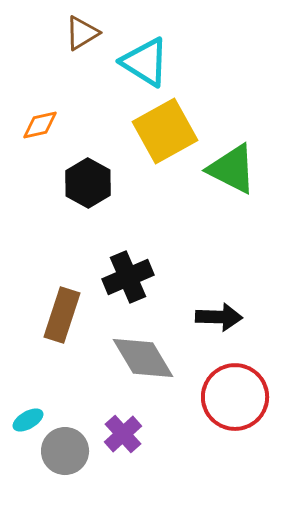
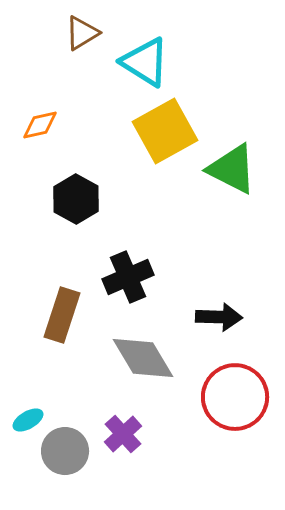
black hexagon: moved 12 px left, 16 px down
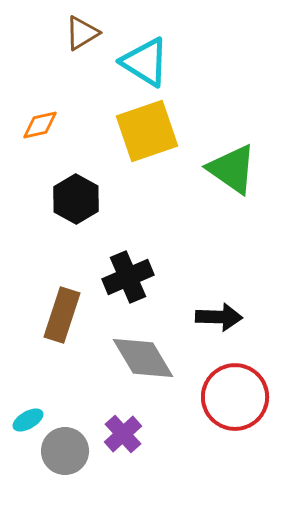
yellow square: moved 18 px left; rotated 10 degrees clockwise
green triangle: rotated 8 degrees clockwise
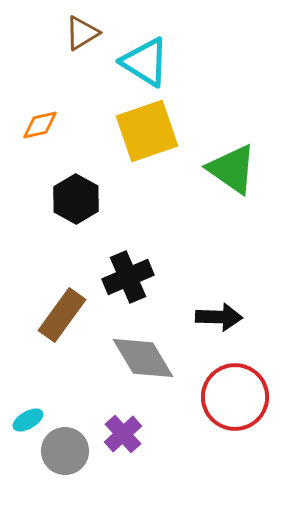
brown rectangle: rotated 18 degrees clockwise
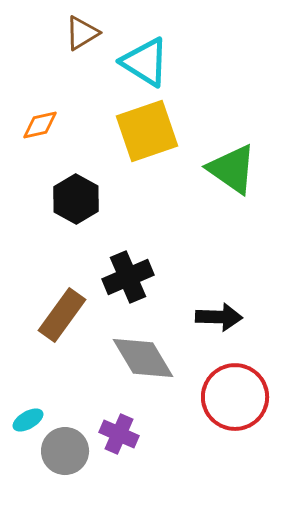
purple cross: moved 4 px left; rotated 24 degrees counterclockwise
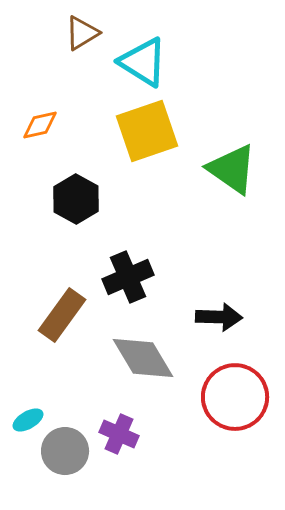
cyan triangle: moved 2 px left
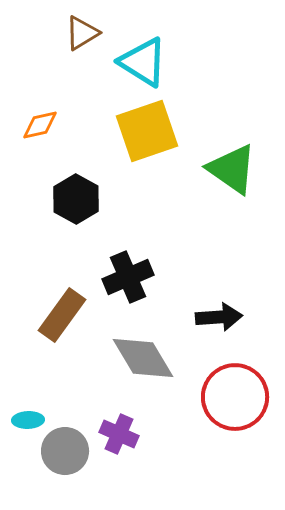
black arrow: rotated 6 degrees counterclockwise
cyan ellipse: rotated 28 degrees clockwise
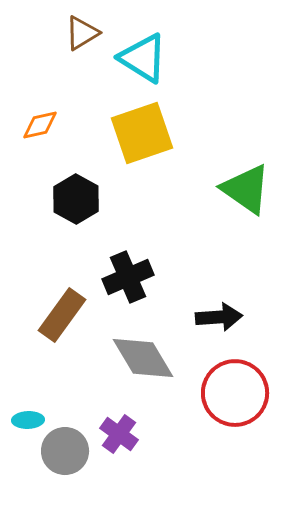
cyan triangle: moved 4 px up
yellow square: moved 5 px left, 2 px down
green triangle: moved 14 px right, 20 px down
red circle: moved 4 px up
purple cross: rotated 12 degrees clockwise
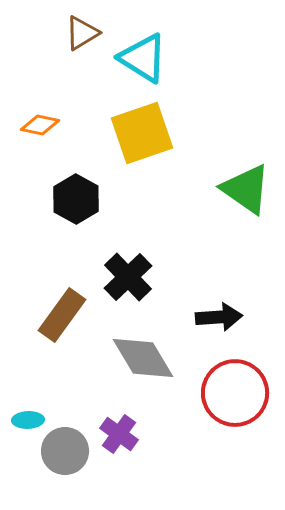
orange diamond: rotated 24 degrees clockwise
black cross: rotated 21 degrees counterclockwise
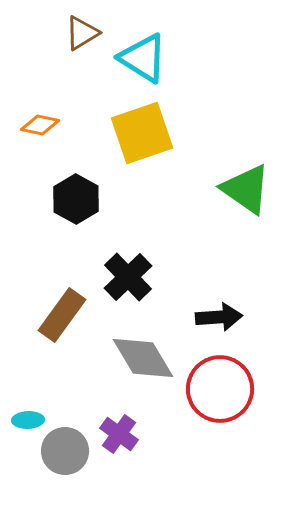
red circle: moved 15 px left, 4 px up
